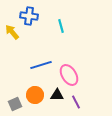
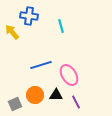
black triangle: moved 1 px left
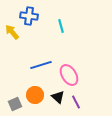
black triangle: moved 2 px right, 2 px down; rotated 40 degrees clockwise
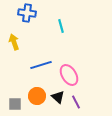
blue cross: moved 2 px left, 3 px up
yellow arrow: moved 2 px right, 10 px down; rotated 21 degrees clockwise
orange circle: moved 2 px right, 1 px down
gray square: rotated 24 degrees clockwise
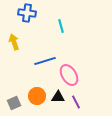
blue line: moved 4 px right, 4 px up
black triangle: rotated 40 degrees counterclockwise
gray square: moved 1 px left, 1 px up; rotated 24 degrees counterclockwise
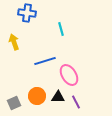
cyan line: moved 3 px down
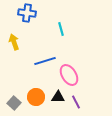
orange circle: moved 1 px left, 1 px down
gray square: rotated 24 degrees counterclockwise
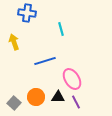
pink ellipse: moved 3 px right, 4 px down
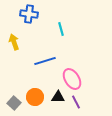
blue cross: moved 2 px right, 1 px down
orange circle: moved 1 px left
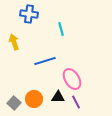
orange circle: moved 1 px left, 2 px down
